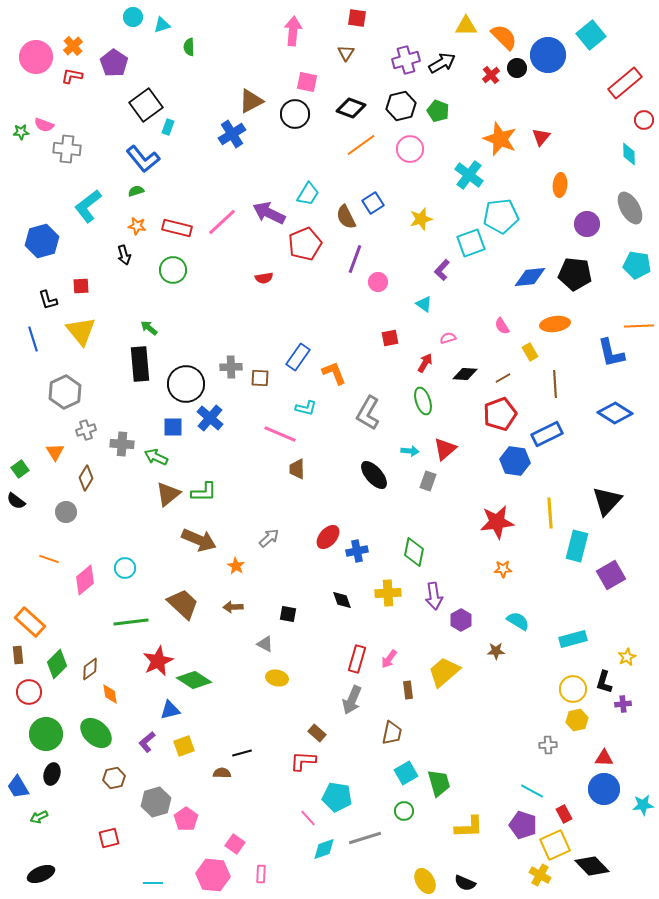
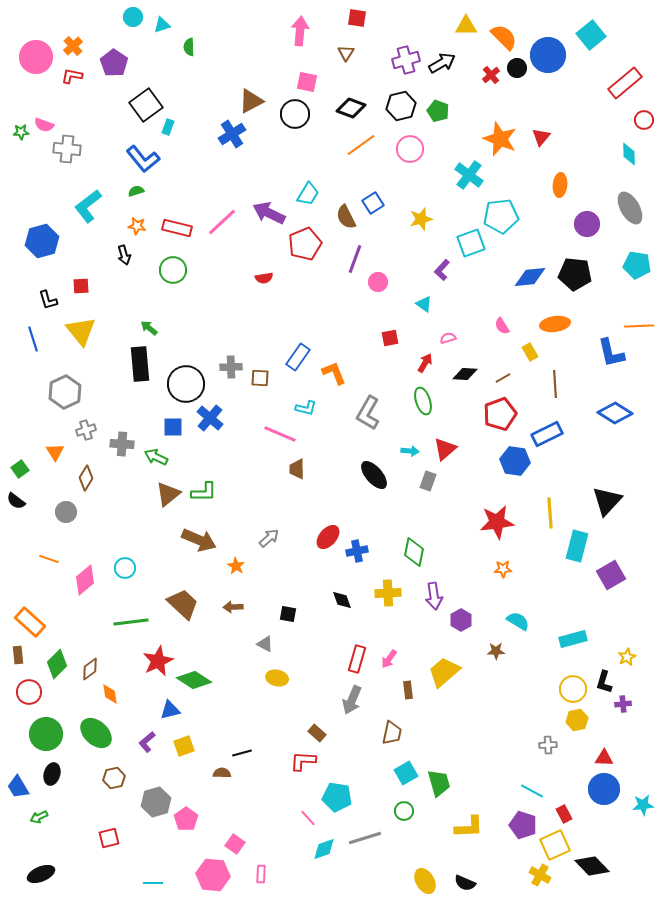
pink arrow at (293, 31): moved 7 px right
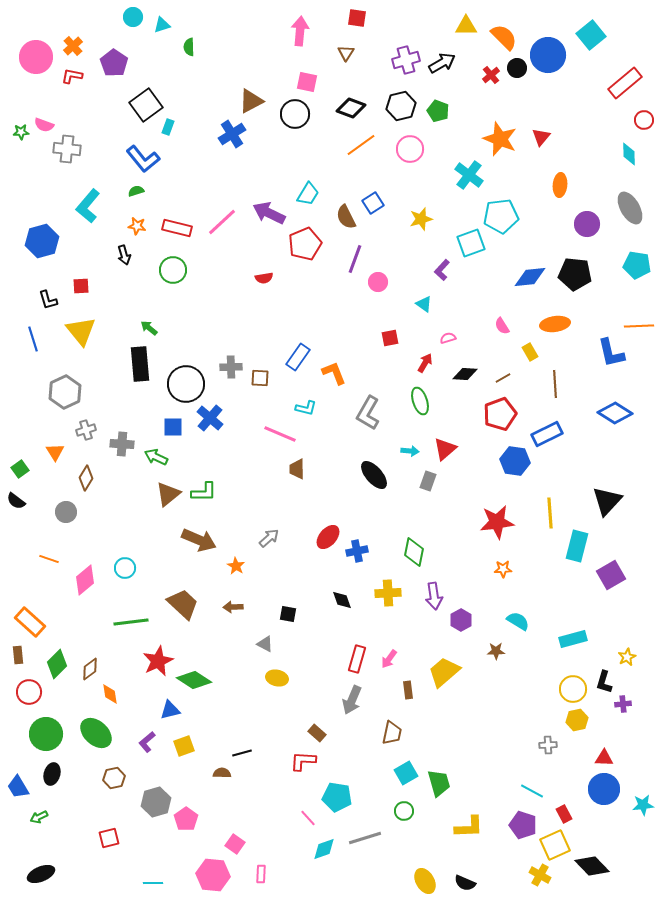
cyan L-shape at (88, 206): rotated 12 degrees counterclockwise
green ellipse at (423, 401): moved 3 px left
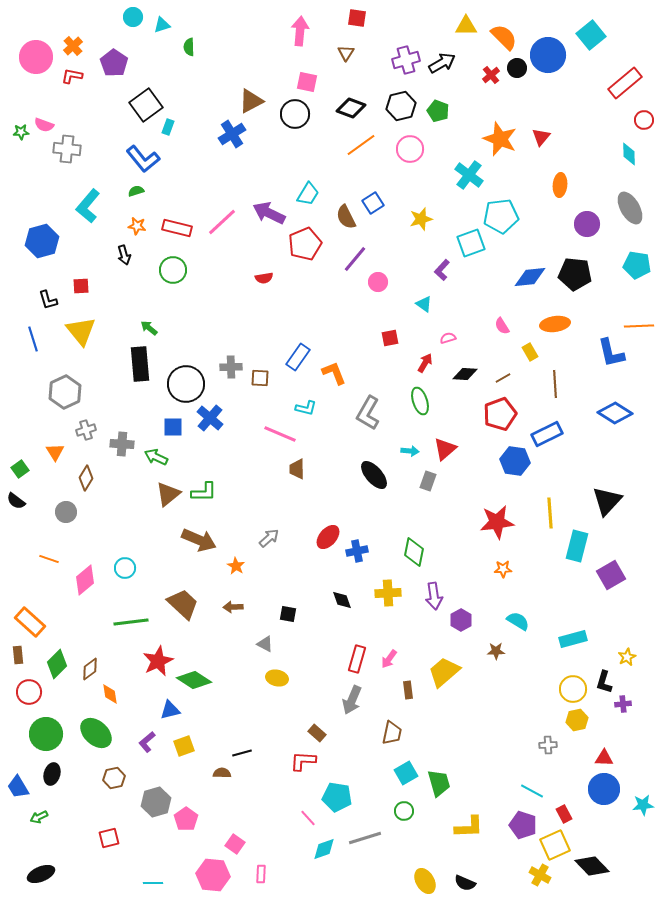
purple line at (355, 259): rotated 20 degrees clockwise
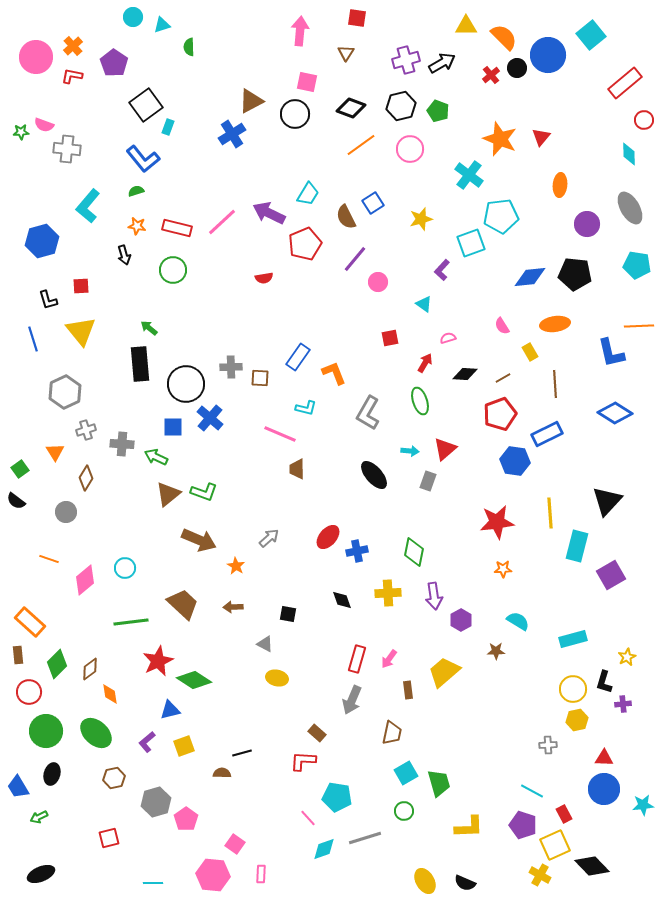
green L-shape at (204, 492): rotated 20 degrees clockwise
green circle at (46, 734): moved 3 px up
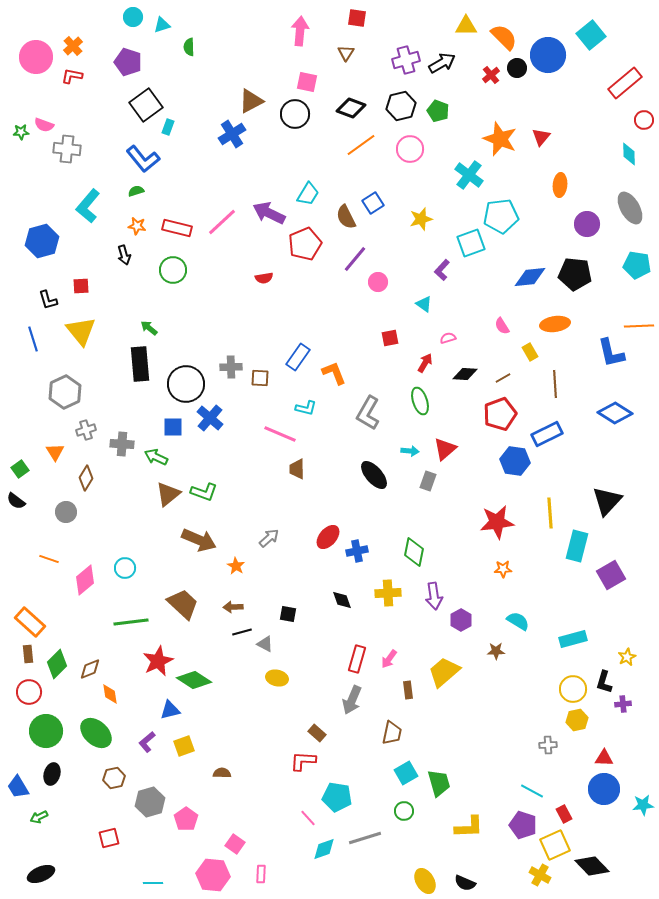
purple pentagon at (114, 63): moved 14 px right, 1 px up; rotated 16 degrees counterclockwise
brown rectangle at (18, 655): moved 10 px right, 1 px up
brown diamond at (90, 669): rotated 15 degrees clockwise
black line at (242, 753): moved 121 px up
gray hexagon at (156, 802): moved 6 px left
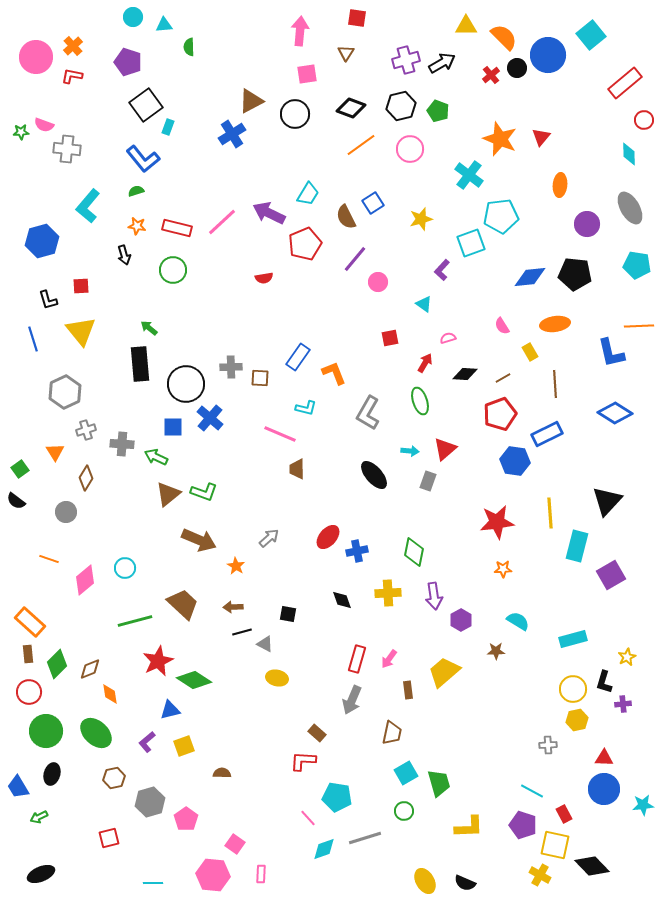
cyan triangle at (162, 25): moved 2 px right; rotated 12 degrees clockwise
pink square at (307, 82): moved 8 px up; rotated 20 degrees counterclockwise
green line at (131, 622): moved 4 px right, 1 px up; rotated 8 degrees counterclockwise
yellow square at (555, 845): rotated 36 degrees clockwise
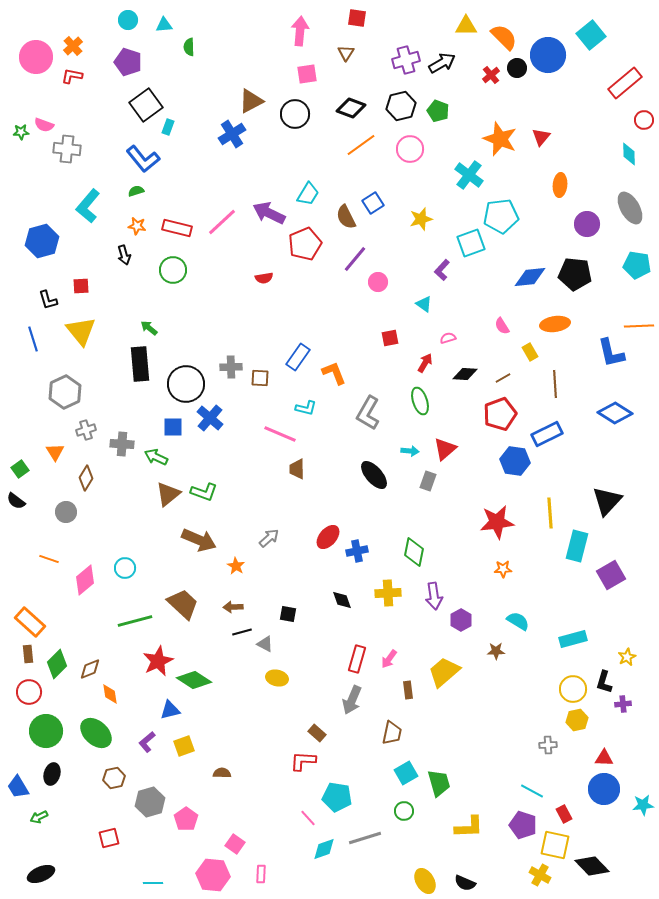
cyan circle at (133, 17): moved 5 px left, 3 px down
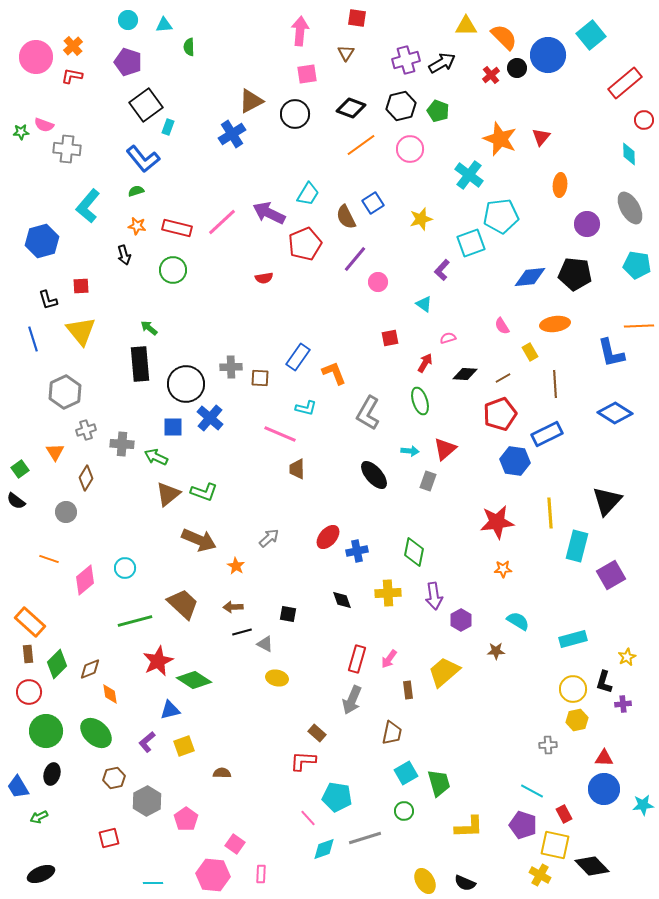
gray hexagon at (150, 802): moved 3 px left, 1 px up; rotated 12 degrees counterclockwise
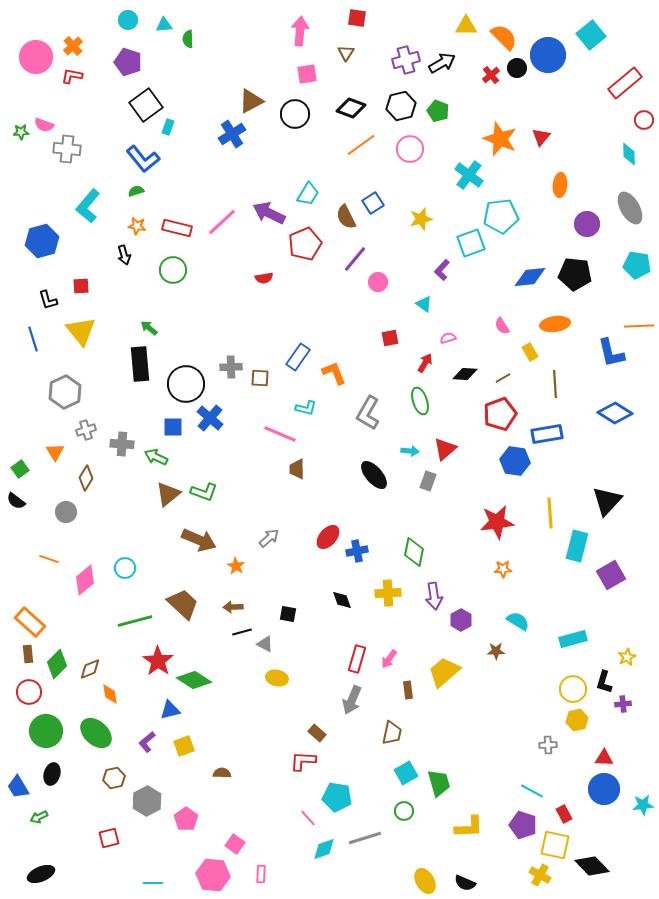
green semicircle at (189, 47): moved 1 px left, 8 px up
blue rectangle at (547, 434): rotated 16 degrees clockwise
red star at (158, 661): rotated 12 degrees counterclockwise
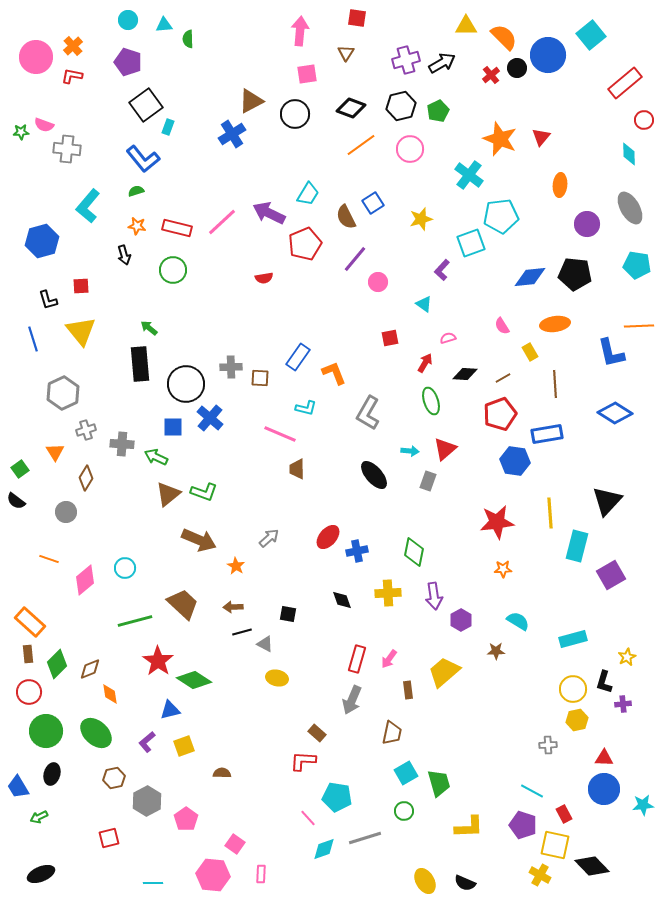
green pentagon at (438, 111): rotated 25 degrees clockwise
gray hexagon at (65, 392): moved 2 px left, 1 px down
green ellipse at (420, 401): moved 11 px right
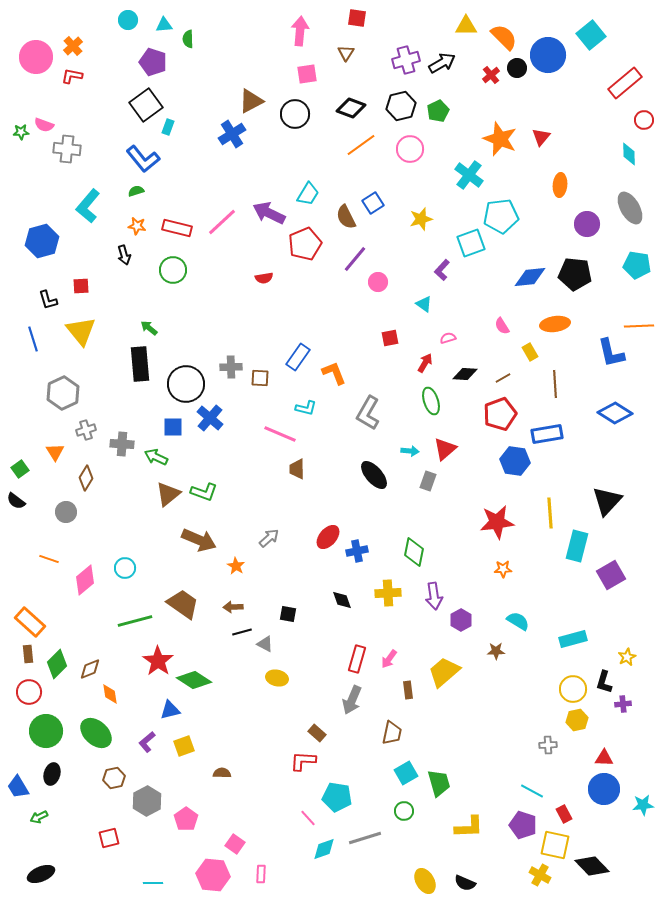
purple pentagon at (128, 62): moved 25 px right
brown trapezoid at (183, 604): rotated 8 degrees counterclockwise
